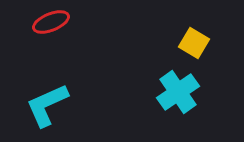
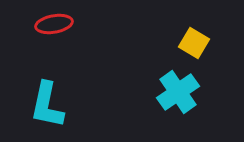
red ellipse: moved 3 px right, 2 px down; rotated 12 degrees clockwise
cyan L-shape: rotated 54 degrees counterclockwise
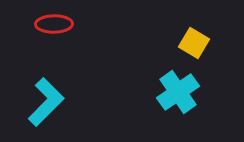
red ellipse: rotated 9 degrees clockwise
cyan L-shape: moved 1 px left, 3 px up; rotated 147 degrees counterclockwise
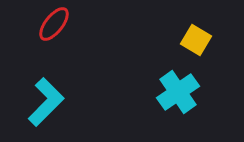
red ellipse: rotated 51 degrees counterclockwise
yellow square: moved 2 px right, 3 px up
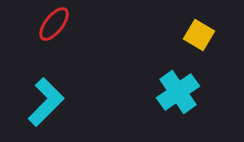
yellow square: moved 3 px right, 5 px up
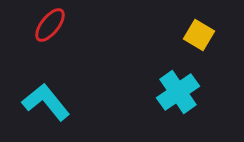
red ellipse: moved 4 px left, 1 px down
cyan L-shape: rotated 84 degrees counterclockwise
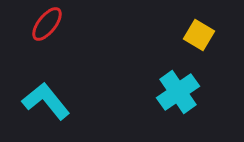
red ellipse: moved 3 px left, 1 px up
cyan L-shape: moved 1 px up
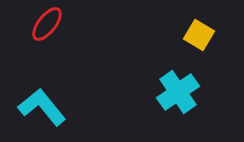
cyan L-shape: moved 4 px left, 6 px down
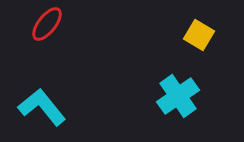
cyan cross: moved 4 px down
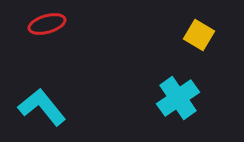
red ellipse: rotated 36 degrees clockwise
cyan cross: moved 2 px down
